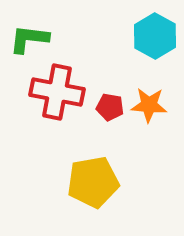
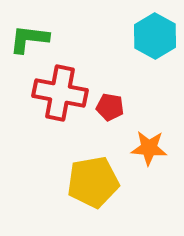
red cross: moved 3 px right, 1 px down
orange star: moved 43 px down
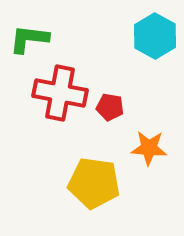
yellow pentagon: moved 1 px right, 1 px down; rotated 18 degrees clockwise
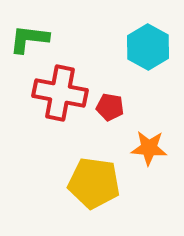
cyan hexagon: moved 7 px left, 11 px down
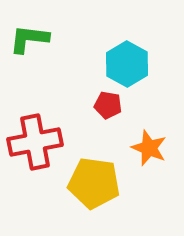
cyan hexagon: moved 21 px left, 17 px down
red cross: moved 25 px left, 49 px down; rotated 22 degrees counterclockwise
red pentagon: moved 2 px left, 2 px up
orange star: rotated 18 degrees clockwise
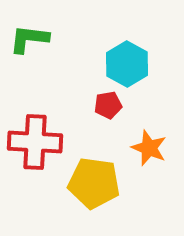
red pentagon: rotated 20 degrees counterclockwise
red cross: rotated 14 degrees clockwise
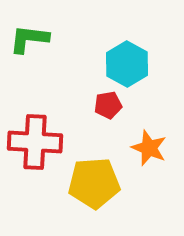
yellow pentagon: rotated 12 degrees counterclockwise
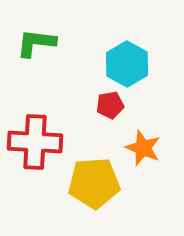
green L-shape: moved 7 px right, 4 px down
red pentagon: moved 2 px right
orange star: moved 6 px left
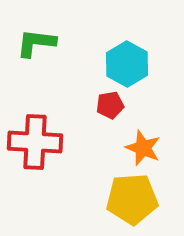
yellow pentagon: moved 38 px right, 16 px down
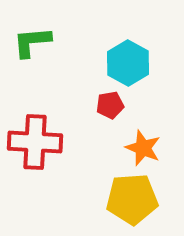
green L-shape: moved 4 px left, 1 px up; rotated 12 degrees counterclockwise
cyan hexagon: moved 1 px right, 1 px up
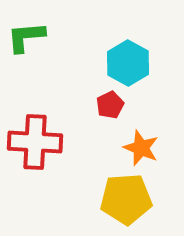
green L-shape: moved 6 px left, 5 px up
red pentagon: rotated 16 degrees counterclockwise
orange star: moved 2 px left
yellow pentagon: moved 6 px left
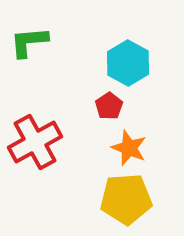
green L-shape: moved 3 px right, 5 px down
red pentagon: moved 1 px left, 1 px down; rotated 8 degrees counterclockwise
red cross: rotated 32 degrees counterclockwise
orange star: moved 12 px left
